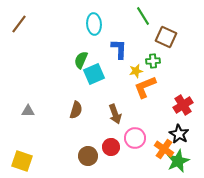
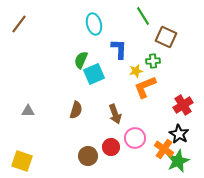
cyan ellipse: rotated 10 degrees counterclockwise
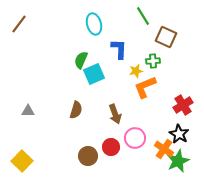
yellow square: rotated 25 degrees clockwise
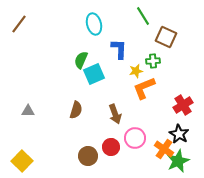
orange L-shape: moved 1 px left, 1 px down
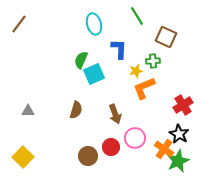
green line: moved 6 px left
yellow square: moved 1 px right, 4 px up
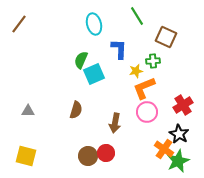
brown arrow: moved 9 px down; rotated 30 degrees clockwise
pink circle: moved 12 px right, 26 px up
red circle: moved 5 px left, 6 px down
yellow square: moved 3 px right, 1 px up; rotated 30 degrees counterclockwise
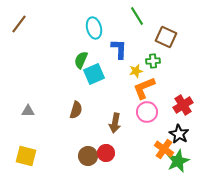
cyan ellipse: moved 4 px down
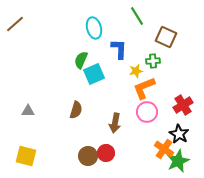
brown line: moved 4 px left; rotated 12 degrees clockwise
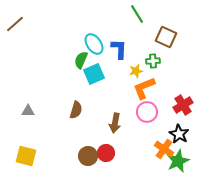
green line: moved 2 px up
cyan ellipse: moved 16 px down; rotated 20 degrees counterclockwise
